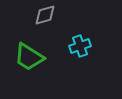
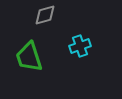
green trapezoid: rotated 40 degrees clockwise
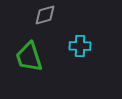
cyan cross: rotated 20 degrees clockwise
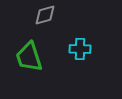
cyan cross: moved 3 px down
